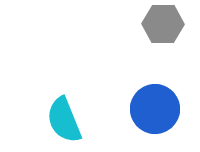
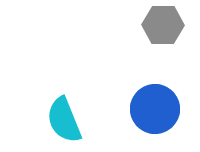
gray hexagon: moved 1 px down
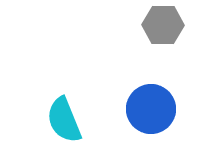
blue circle: moved 4 px left
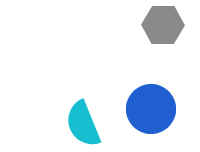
cyan semicircle: moved 19 px right, 4 px down
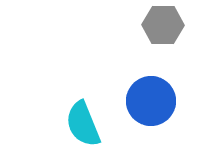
blue circle: moved 8 px up
